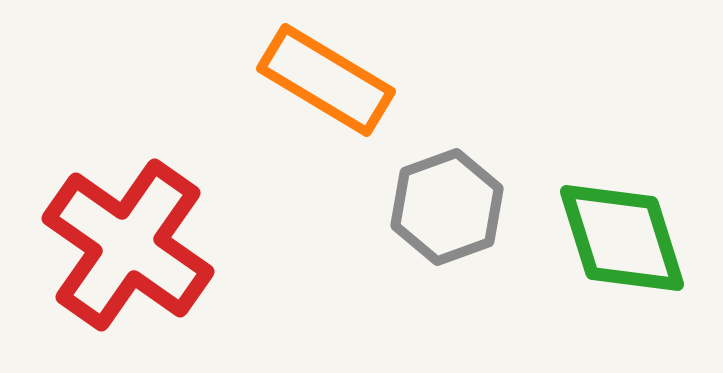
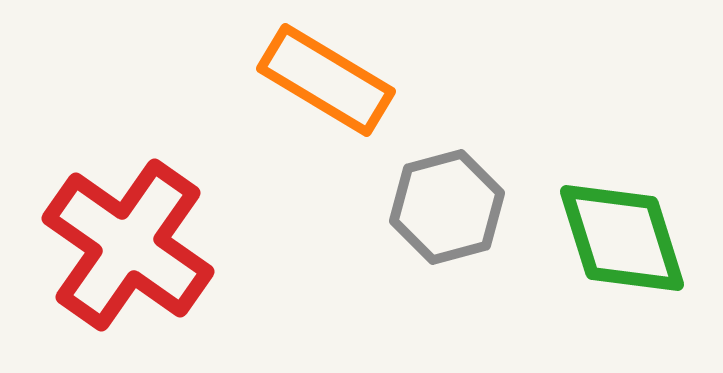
gray hexagon: rotated 5 degrees clockwise
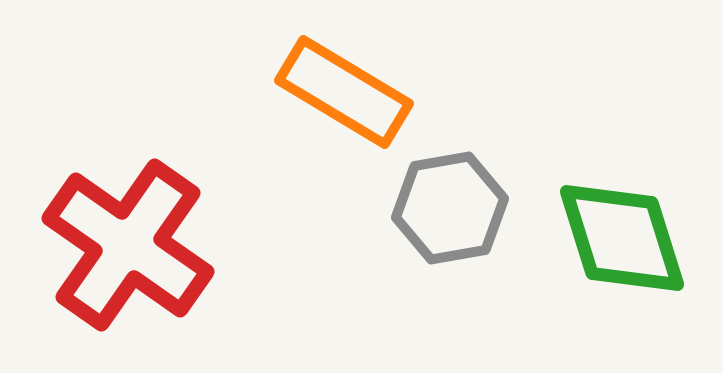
orange rectangle: moved 18 px right, 12 px down
gray hexagon: moved 3 px right, 1 px down; rotated 5 degrees clockwise
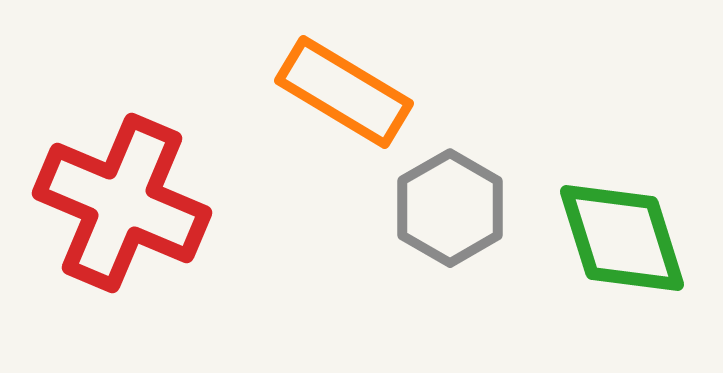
gray hexagon: rotated 20 degrees counterclockwise
red cross: moved 6 px left, 42 px up; rotated 12 degrees counterclockwise
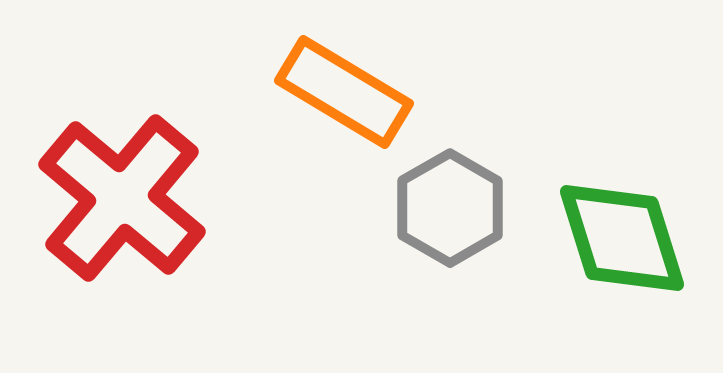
red cross: moved 5 px up; rotated 17 degrees clockwise
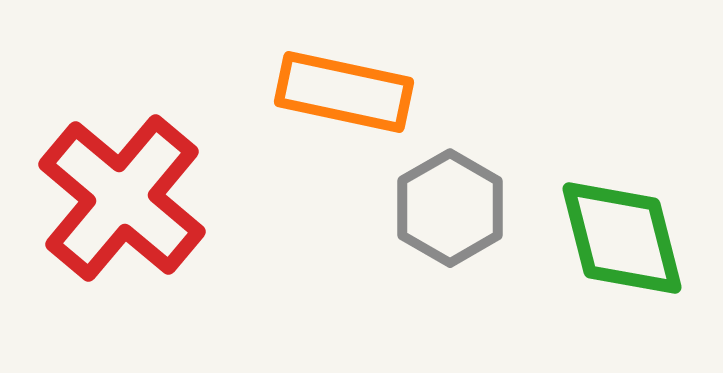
orange rectangle: rotated 19 degrees counterclockwise
green diamond: rotated 3 degrees clockwise
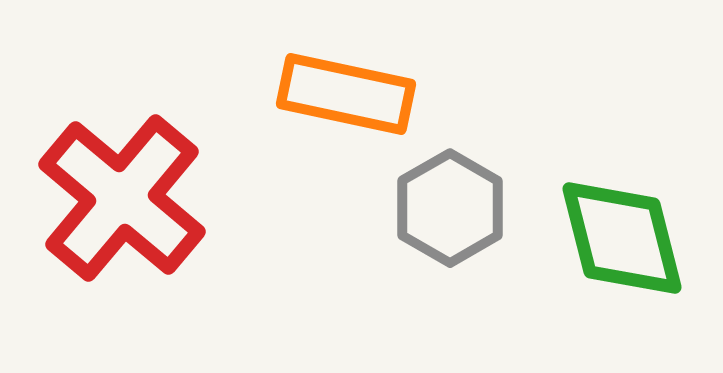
orange rectangle: moved 2 px right, 2 px down
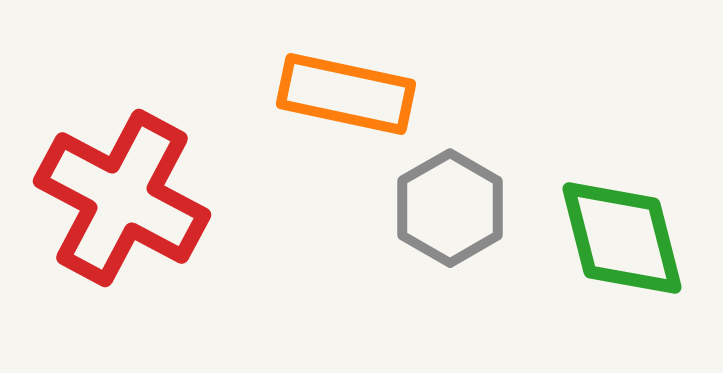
red cross: rotated 12 degrees counterclockwise
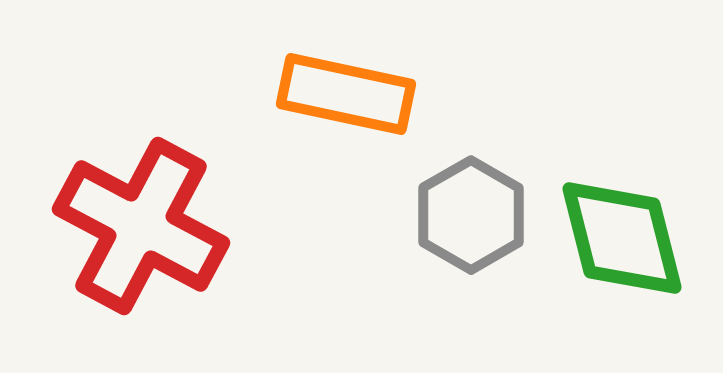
red cross: moved 19 px right, 28 px down
gray hexagon: moved 21 px right, 7 px down
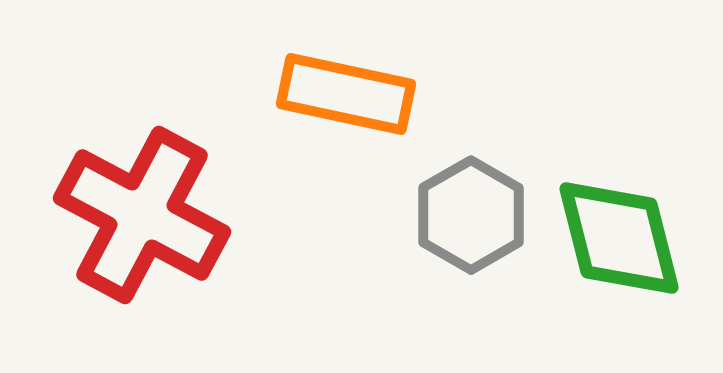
red cross: moved 1 px right, 11 px up
green diamond: moved 3 px left
